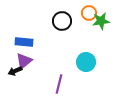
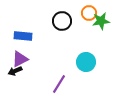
blue rectangle: moved 1 px left, 6 px up
purple triangle: moved 4 px left, 2 px up; rotated 12 degrees clockwise
purple line: rotated 18 degrees clockwise
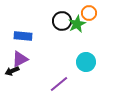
green star: moved 24 px left, 3 px down; rotated 18 degrees counterclockwise
black arrow: moved 3 px left
purple line: rotated 18 degrees clockwise
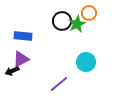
purple triangle: moved 1 px right
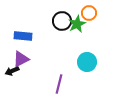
cyan circle: moved 1 px right
purple line: rotated 36 degrees counterclockwise
